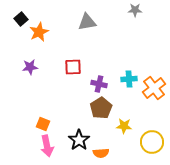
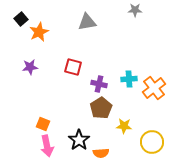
red square: rotated 18 degrees clockwise
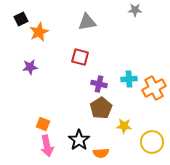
black square: rotated 16 degrees clockwise
red square: moved 7 px right, 10 px up
orange cross: rotated 10 degrees clockwise
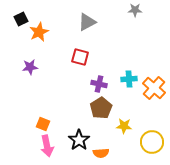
gray triangle: rotated 18 degrees counterclockwise
orange cross: rotated 20 degrees counterclockwise
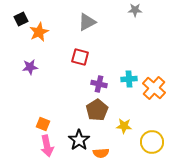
brown pentagon: moved 4 px left, 2 px down
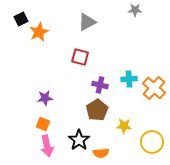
purple star: moved 15 px right, 31 px down
purple cross: moved 1 px right, 1 px down
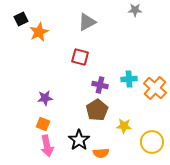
orange cross: moved 1 px right
